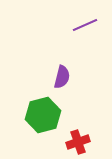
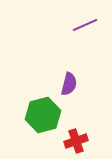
purple semicircle: moved 7 px right, 7 px down
red cross: moved 2 px left, 1 px up
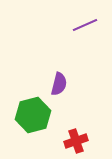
purple semicircle: moved 10 px left
green hexagon: moved 10 px left
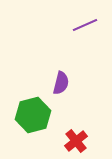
purple semicircle: moved 2 px right, 1 px up
red cross: rotated 20 degrees counterclockwise
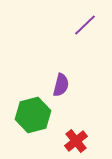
purple line: rotated 20 degrees counterclockwise
purple semicircle: moved 2 px down
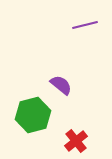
purple line: rotated 30 degrees clockwise
purple semicircle: rotated 65 degrees counterclockwise
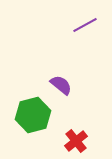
purple line: rotated 15 degrees counterclockwise
